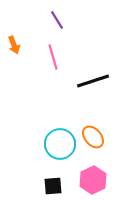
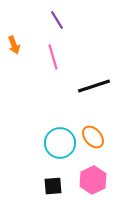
black line: moved 1 px right, 5 px down
cyan circle: moved 1 px up
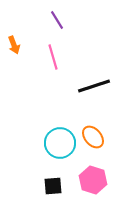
pink hexagon: rotated 16 degrees counterclockwise
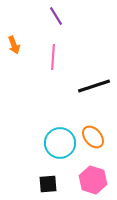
purple line: moved 1 px left, 4 px up
pink line: rotated 20 degrees clockwise
black square: moved 5 px left, 2 px up
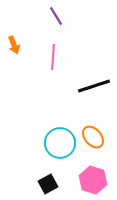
black square: rotated 24 degrees counterclockwise
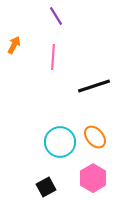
orange arrow: rotated 132 degrees counterclockwise
orange ellipse: moved 2 px right
cyan circle: moved 1 px up
pink hexagon: moved 2 px up; rotated 12 degrees clockwise
black square: moved 2 px left, 3 px down
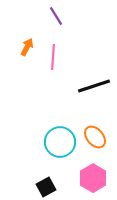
orange arrow: moved 13 px right, 2 px down
